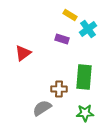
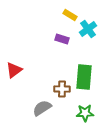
red triangle: moved 9 px left, 17 px down
brown cross: moved 3 px right
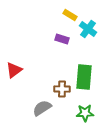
cyan cross: rotated 18 degrees counterclockwise
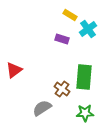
cyan cross: rotated 18 degrees clockwise
brown cross: rotated 35 degrees clockwise
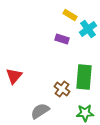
red triangle: moved 6 px down; rotated 12 degrees counterclockwise
gray semicircle: moved 2 px left, 3 px down
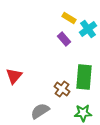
yellow rectangle: moved 1 px left, 3 px down
purple rectangle: moved 2 px right; rotated 32 degrees clockwise
green star: moved 2 px left
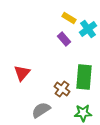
red triangle: moved 8 px right, 3 px up
gray semicircle: moved 1 px right, 1 px up
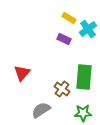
purple rectangle: rotated 24 degrees counterclockwise
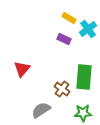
red triangle: moved 4 px up
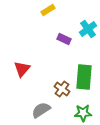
yellow rectangle: moved 21 px left, 8 px up; rotated 64 degrees counterclockwise
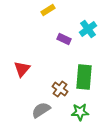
brown cross: moved 2 px left
green star: moved 3 px left, 1 px up
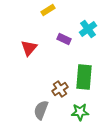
red triangle: moved 7 px right, 21 px up
brown cross: rotated 21 degrees clockwise
gray semicircle: rotated 36 degrees counterclockwise
